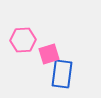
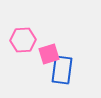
blue rectangle: moved 4 px up
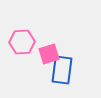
pink hexagon: moved 1 px left, 2 px down
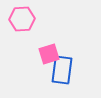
pink hexagon: moved 23 px up
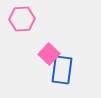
pink square: rotated 30 degrees counterclockwise
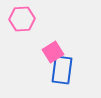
pink square: moved 4 px right, 2 px up; rotated 15 degrees clockwise
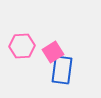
pink hexagon: moved 27 px down
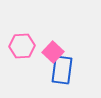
pink square: rotated 15 degrees counterclockwise
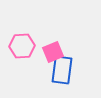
pink square: rotated 25 degrees clockwise
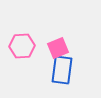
pink square: moved 5 px right, 4 px up
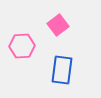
pink square: moved 23 px up; rotated 15 degrees counterclockwise
